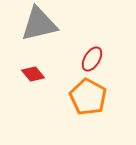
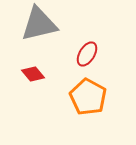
red ellipse: moved 5 px left, 5 px up
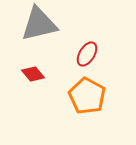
orange pentagon: moved 1 px left, 1 px up
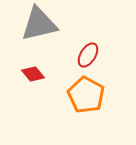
red ellipse: moved 1 px right, 1 px down
orange pentagon: moved 1 px left, 1 px up
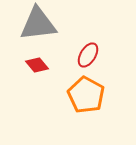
gray triangle: moved 1 px left; rotated 6 degrees clockwise
red diamond: moved 4 px right, 9 px up
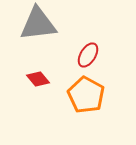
red diamond: moved 1 px right, 14 px down
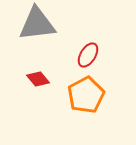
gray triangle: moved 1 px left
orange pentagon: rotated 15 degrees clockwise
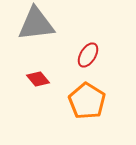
gray triangle: moved 1 px left
orange pentagon: moved 1 px right, 6 px down; rotated 12 degrees counterclockwise
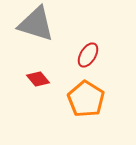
gray triangle: rotated 24 degrees clockwise
orange pentagon: moved 1 px left, 2 px up
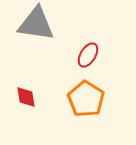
gray triangle: rotated 9 degrees counterclockwise
red diamond: moved 12 px left, 18 px down; rotated 30 degrees clockwise
